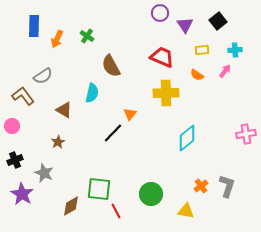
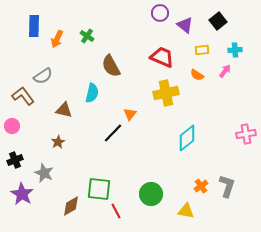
purple triangle: rotated 18 degrees counterclockwise
yellow cross: rotated 10 degrees counterclockwise
brown triangle: rotated 18 degrees counterclockwise
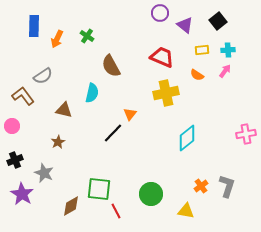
cyan cross: moved 7 px left
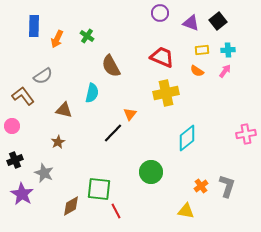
purple triangle: moved 6 px right, 2 px up; rotated 18 degrees counterclockwise
orange semicircle: moved 4 px up
green circle: moved 22 px up
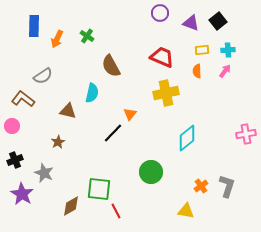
orange semicircle: rotated 56 degrees clockwise
brown L-shape: moved 3 px down; rotated 15 degrees counterclockwise
brown triangle: moved 4 px right, 1 px down
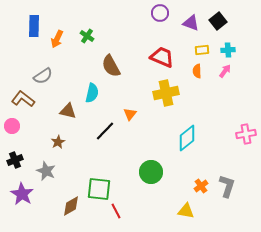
black line: moved 8 px left, 2 px up
gray star: moved 2 px right, 2 px up
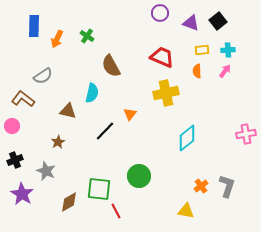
green circle: moved 12 px left, 4 px down
brown diamond: moved 2 px left, 4 px up
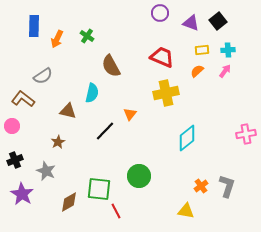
orange semicircle: rotated 48 degrees clockwise
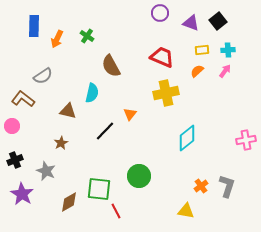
pink cross: moved 6 px down
brown star: moved 3 px right, 1 px down
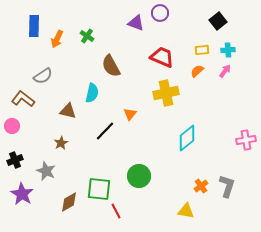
purple triangle: moved 55 px left
